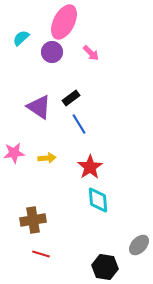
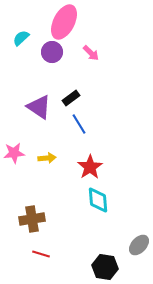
brown cross: moved 1 px left, 1 px up
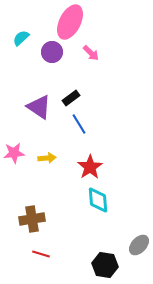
pink ellipse: moved 6 px right
black hexagon: moved 2 px up
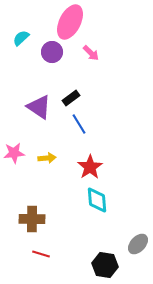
cyan diamond: moved 1 px left
brown cross: rotated 10 degrees clockwise
gray ellipse: moved 1 px left, 1 px up
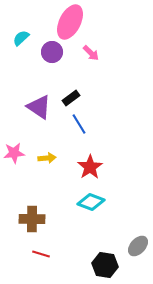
cyan diamond: moved 6 px left, 2 px down; rotated 64 degrees counterclockwise
gray ellipse: moved 2 px down
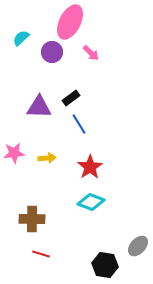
purple triangle: rotated 32 degrees counterclockwise
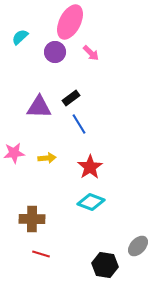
cyan semicircle: moved 1 px left, 1 px up
purple circle: moved 3 px right
